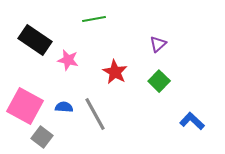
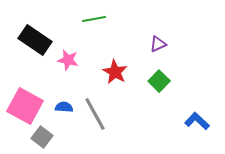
purple triangle: rotated 18 degrees clockwise
blue L-shape: moved 5 px right
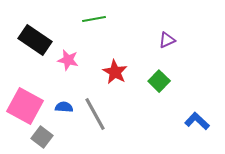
purple triangle: moved 9 px right, 4 px up
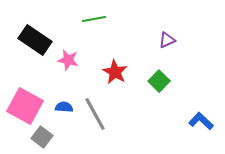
blue L-shape: moved 4 px right
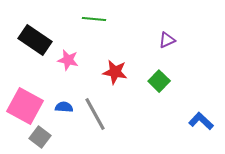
green line: rotated 15 degrees clockwise
red star: rotated 20 degrees counterclockwise
gray square: moved 2 px left
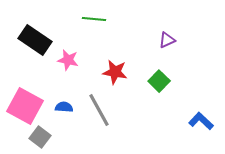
gray line: moved 4 px right, 4 px up
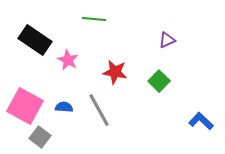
pink star: rotated 15 degrees clockwise
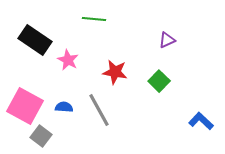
gray square: moved 1 px right, 1 px up
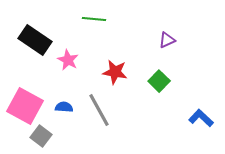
blue L-shape: moved 3 px up
